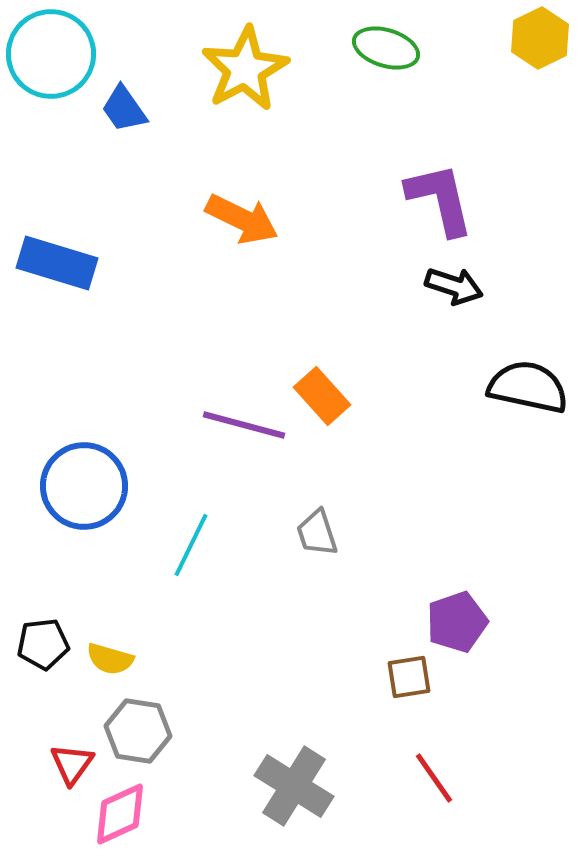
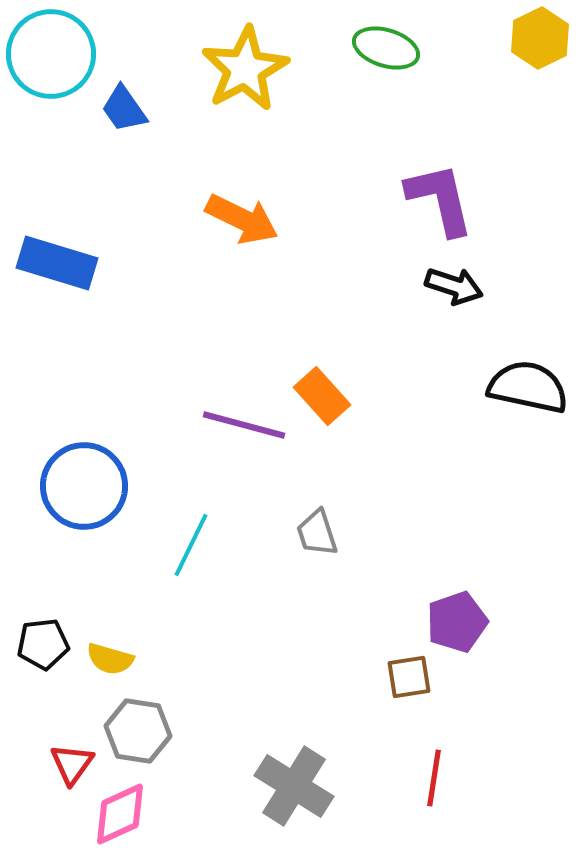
red line: rotated 44 degrees clockwise
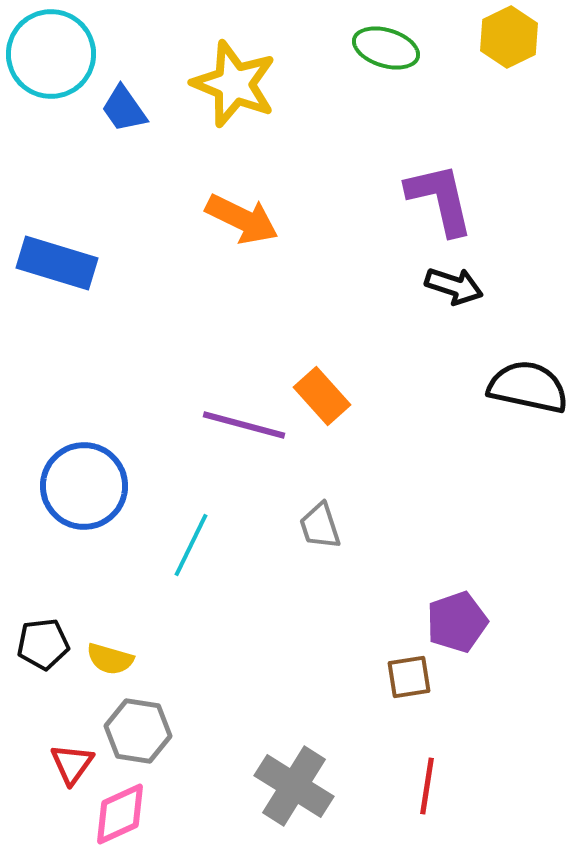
yellow hexagon: moved 31 px left, 1 px up
yellow star: moved 11 px left, 15 px down; rotated 22 degrees counterclockwise
gray trapezoid: moved 3 px right, 7 px up
red line: moved 7 px left, 8 px down
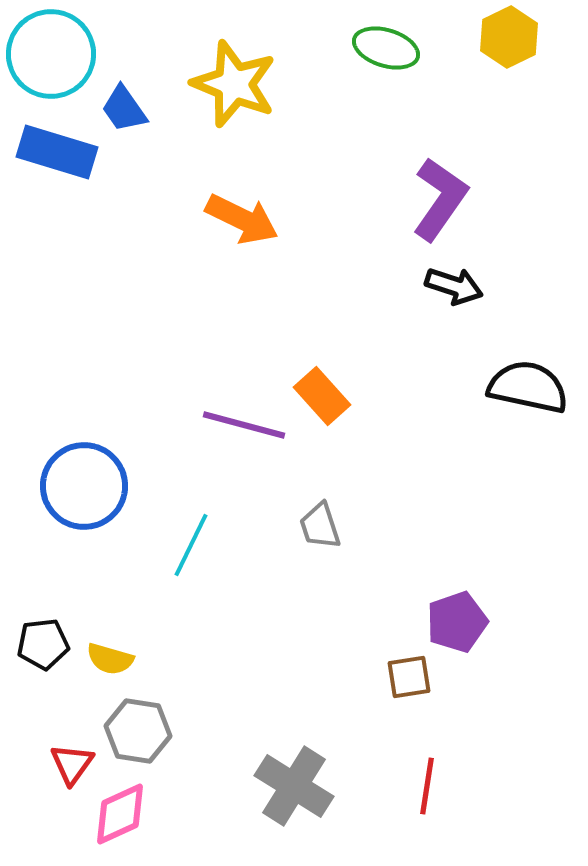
purple L-shape: rotated 48 degrees clockwise
blue rectangle: moved 111 px up
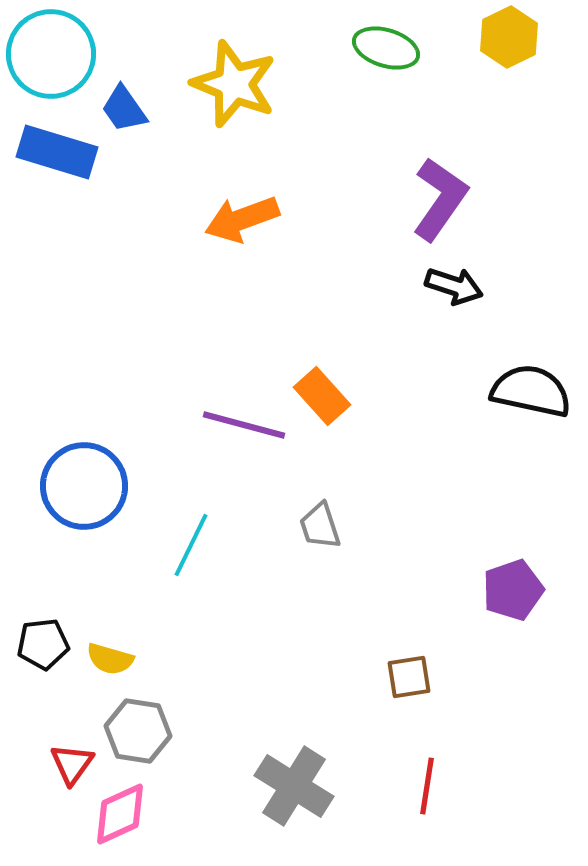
orange arrow: rotated 134 degrees clockwise
black semicircle: moved 3 px right, 4 px down
purple pentagon: moved 56 px right, 32 px up
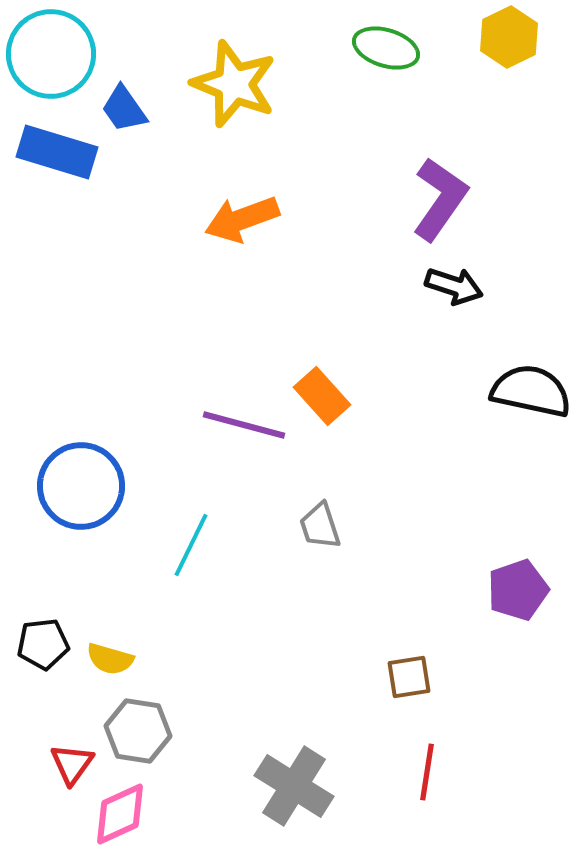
blue circle: moved 3 px left
purple pentagon: moved 5 px right
red line: moved 14 px up
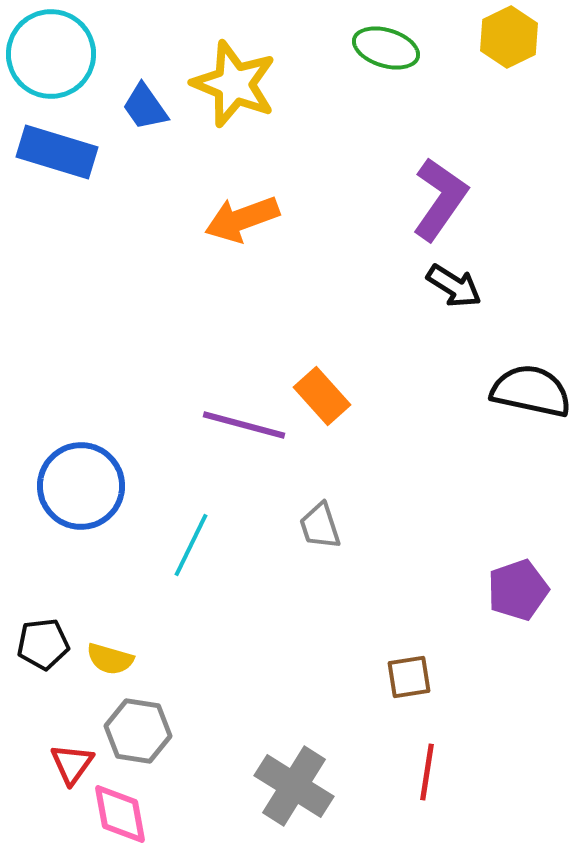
blue trapezoid: moved 21 px right, 2 px up
black arrow: rotated 14 degrees clockwise
pink diamond: rotated 76 degrees counterclockwise
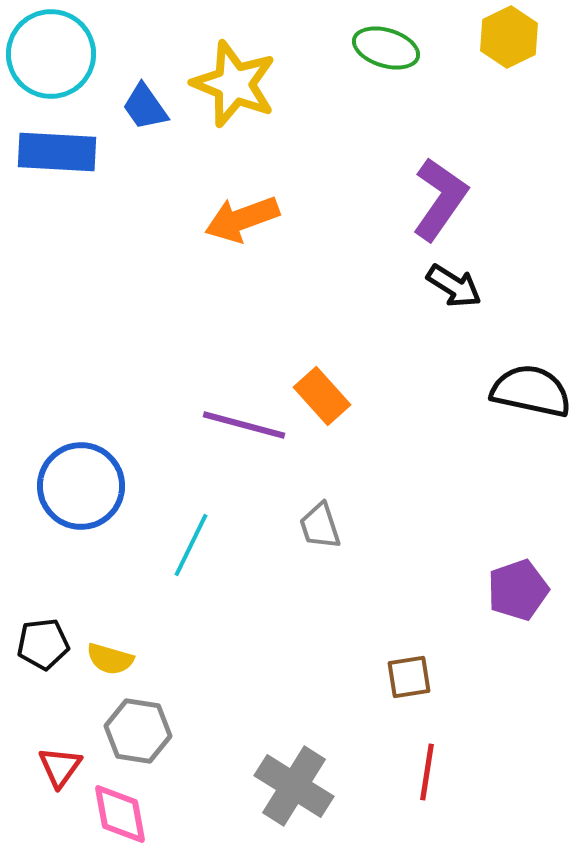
blue rectangle: rotated 14 degrees counterclockwise
red triangle: moved 12 px left, 3 px down
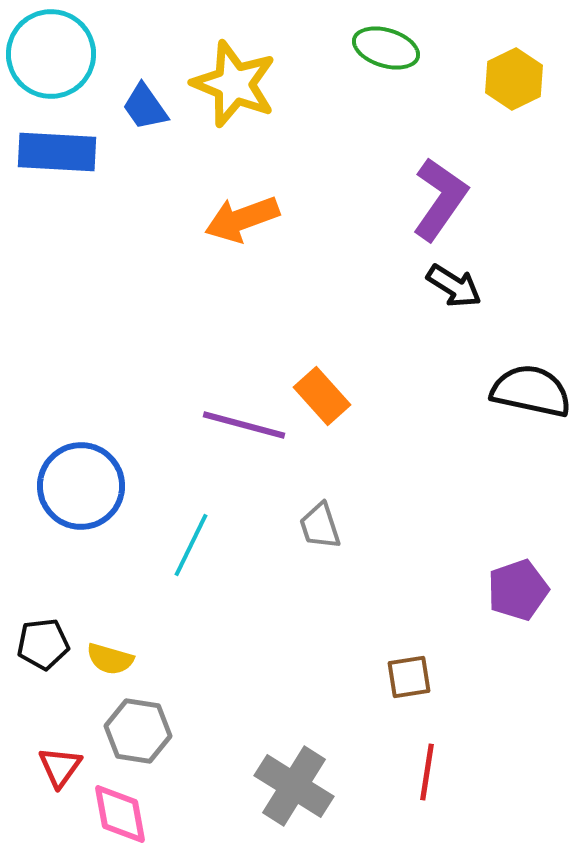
yellow hexagon: moved 5 px right, 42 px down
